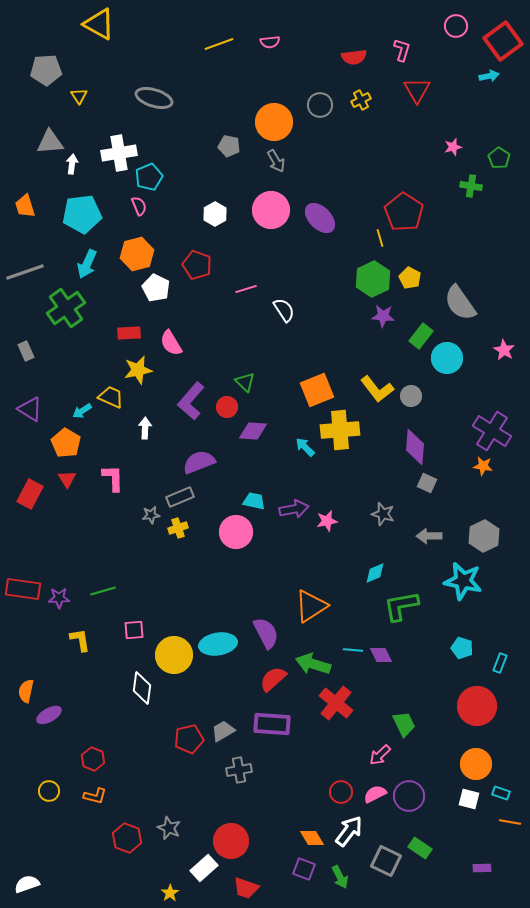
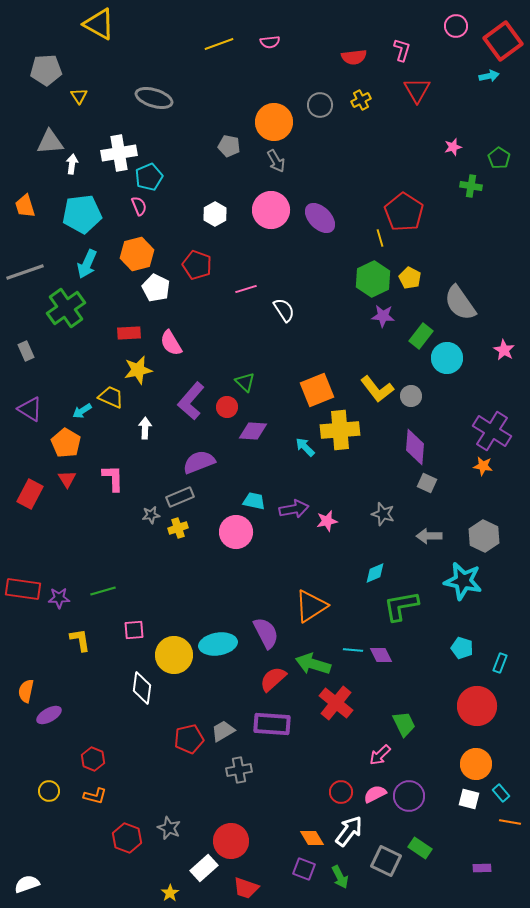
gray hexagon at (484, 536): rotated 8 degrees counterclockwise
cyan rectangle at (501, 793): rotated 30 degrees clockwise
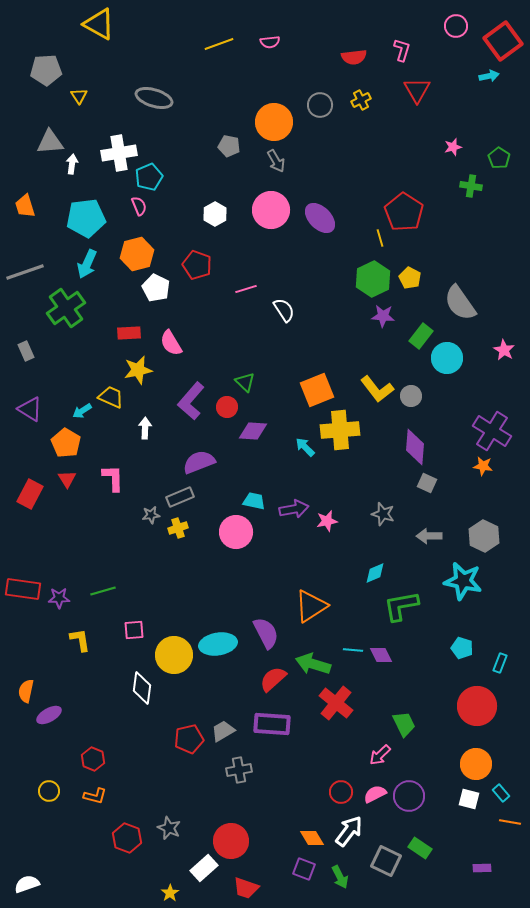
cyan pentagon at (82, 214): moved 4 px right, 4 px down
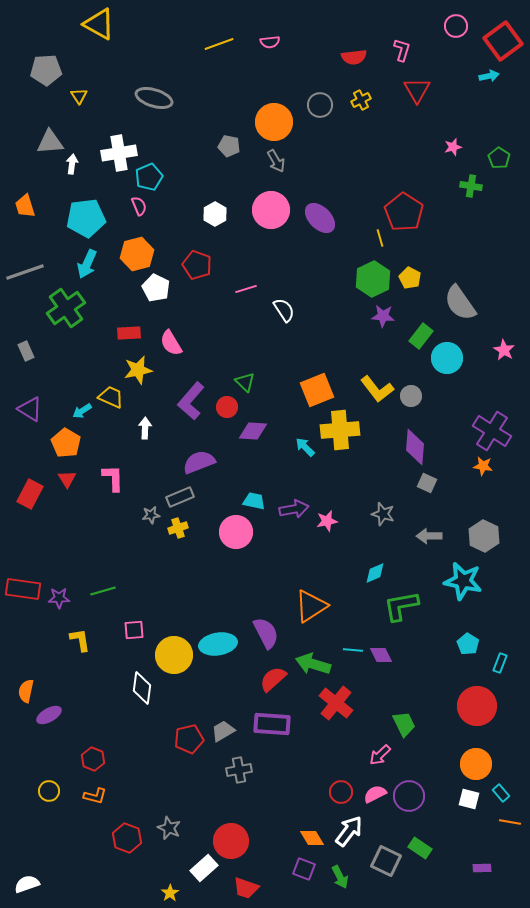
cyan pentagon at (462, 648): moved 6 px right, 4 px up; rotated 15 degrees clockwise
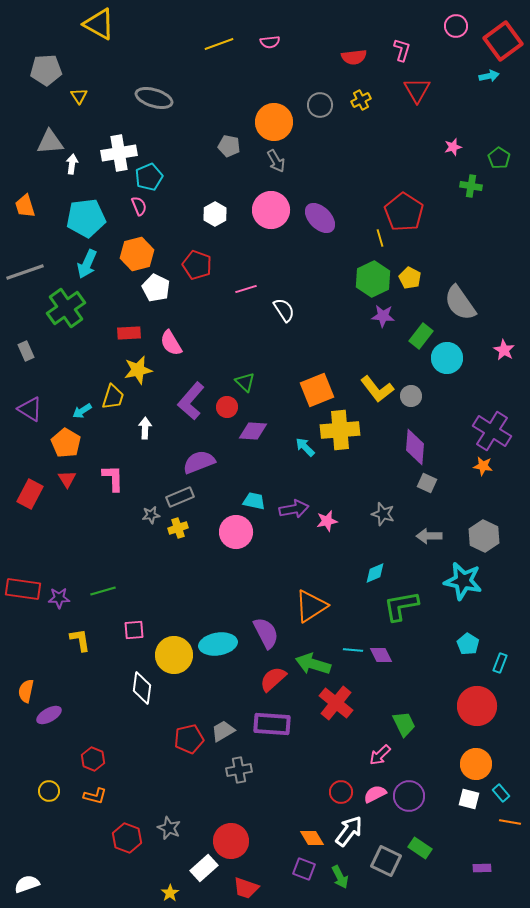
yellow trapezoid at (111, 397): moved 2 px right; rotated 84 degrees clockwise
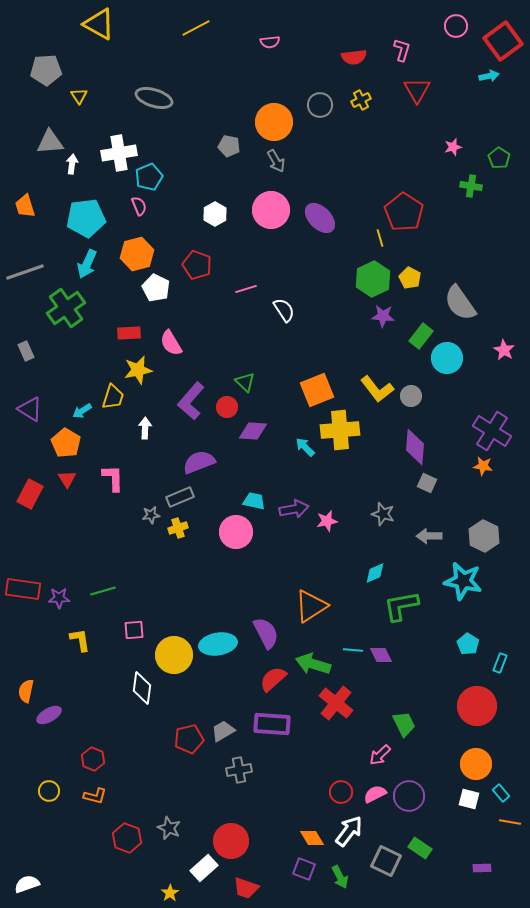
yellow line at (219, 44): moved 23 px left, 16 px up; rotated 8 degrees counterclockwise
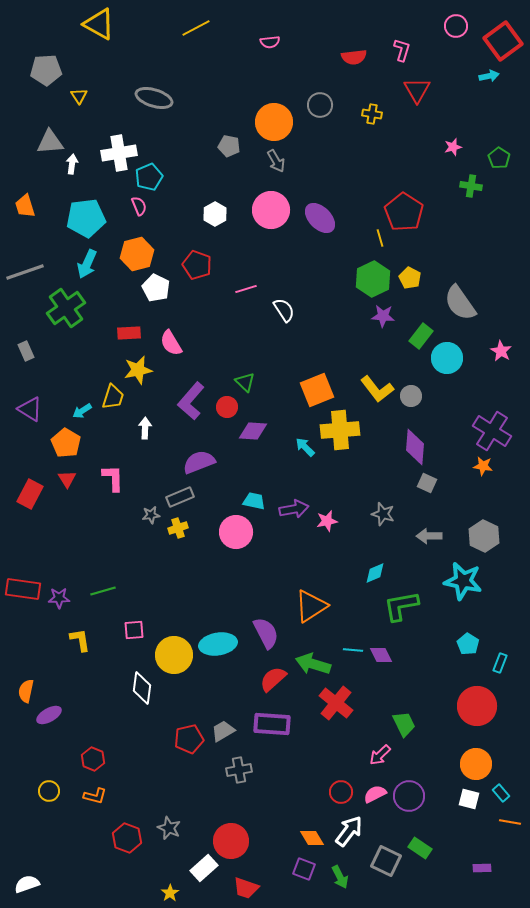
yellow cross at (361, 100): moved 11 px right, 14 px down; rotated 36 degrees clockwise
pink star at (504, 350): moved 3 px left, 1 px down
